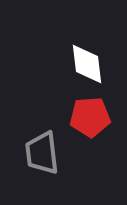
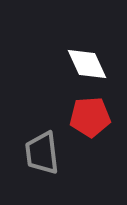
white diamond: rotated 18 degrees counterclockwise
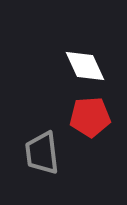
white diamond: moved 2 px left, 2 px down
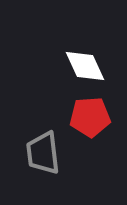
gray trapezoid: moved 1 px right
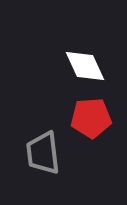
red pentagon: moved 1 px right, 1 px down
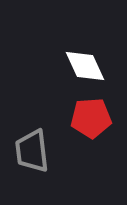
gray trapezoid: moved 11 px left, 2 px up
